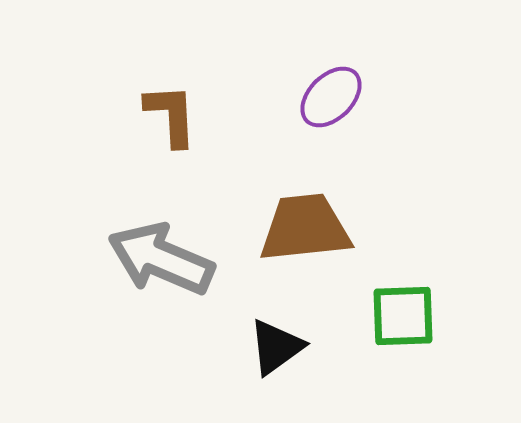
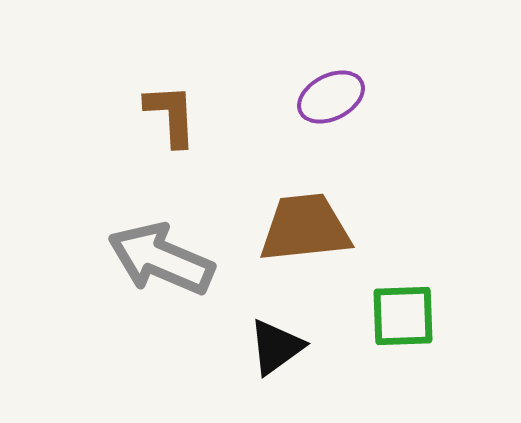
purple ellipse: rotated 18 degrees clockwise
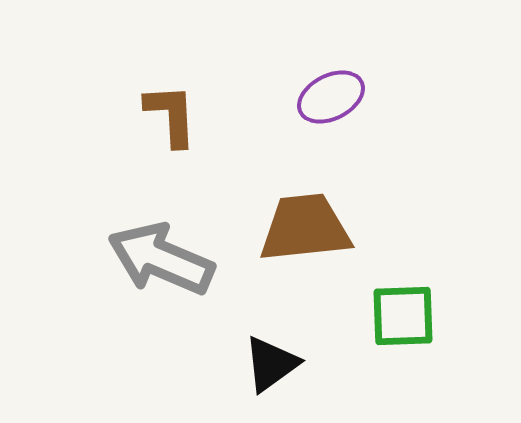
black triangle: moved 5 px left, 17 px down
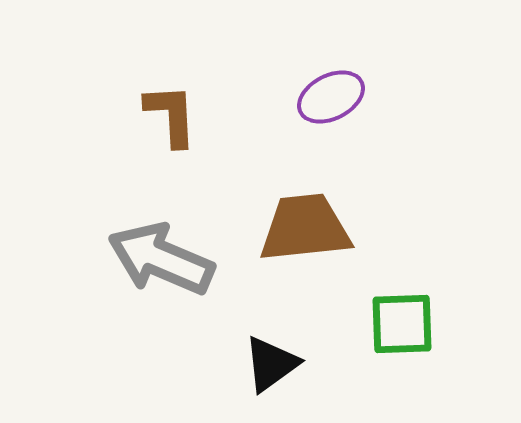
green square: moved 1 px left, 8 px down
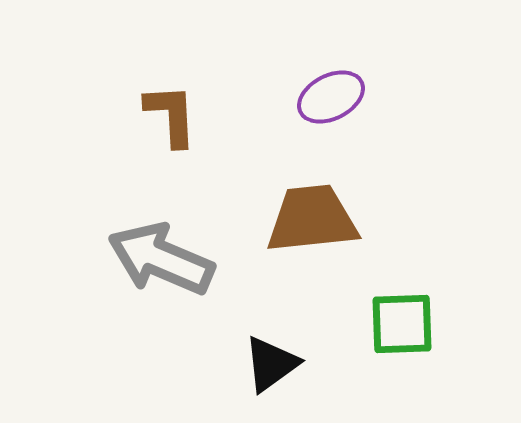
brown trapezoid: moved 7 px right, 9 px up
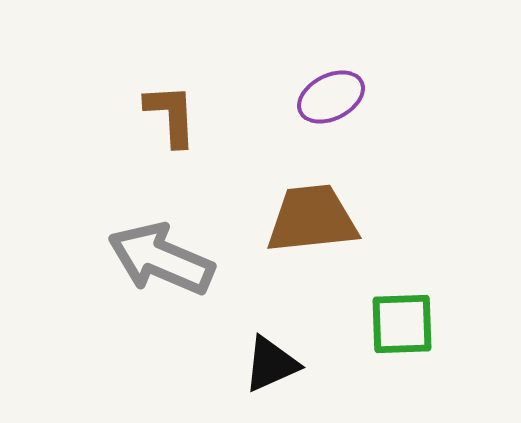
black triangle: rotated 12 degrees clockwise
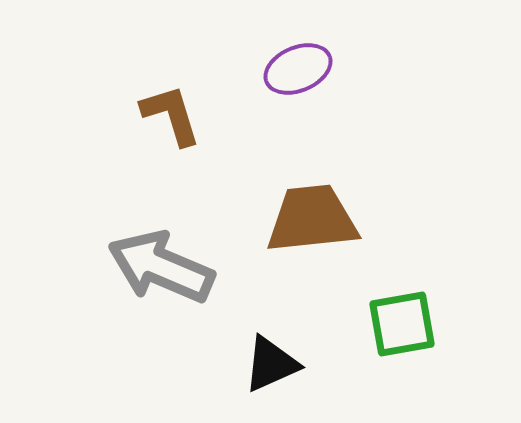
purple ellipse: moved 33 px left, 28 px up; rotated 4 degrees clockwise
brown L-shape: rotated 14 degrees counterclockwise
gray arrow: moved 8 px down
green square: rotated 8 degrees counterclockwise
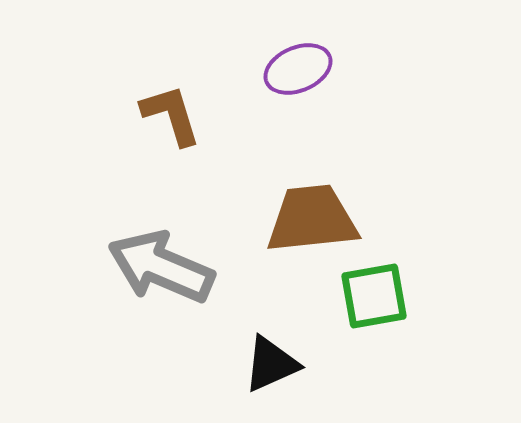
green square: moved 28 px left, 28 px up
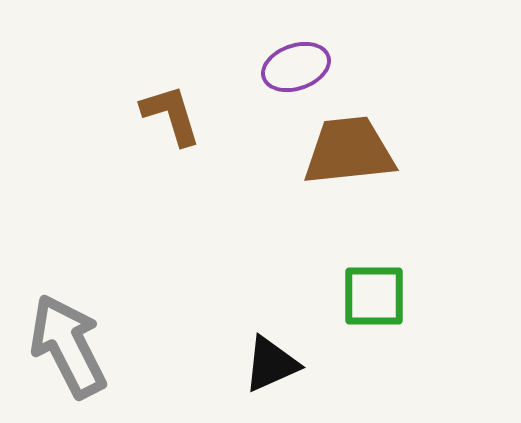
purple ellipse: moved 2 px left, 2 px up; rotated 4 degrees clockwise
brown trapezoid: moved 37 px right, 68 px up
gray arrow: moved 93 px left, 79 px down; rotated 40 degrees clockwise
green square: rotated 10 degrees clockwise
